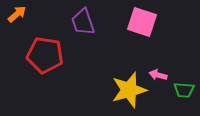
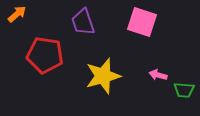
yellow star: moved 26 px left, 14 px up
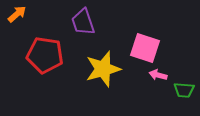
pink square: moved 3 px right, 26 px down
yellow star: moved 7 px up
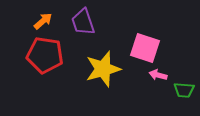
orange arrow: moved 26 px right, 7 px down
